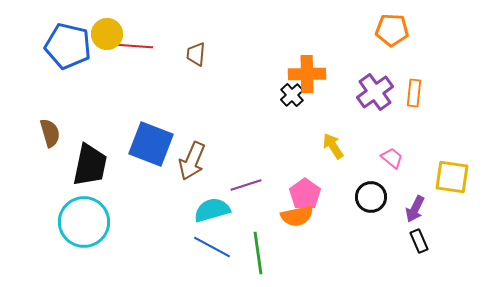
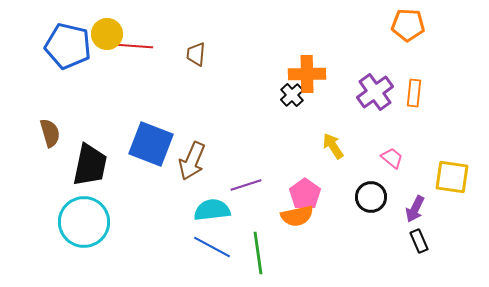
orange pentagon: moved 16 px right, 5 px up
cyan semicircle: rotated 9 degrees clockwise
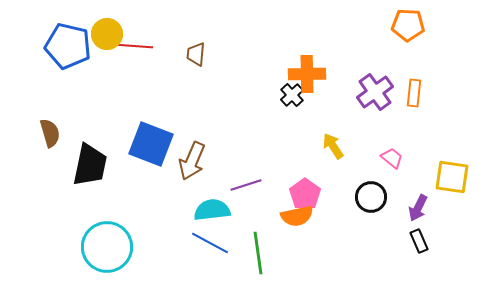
purple arrow: moved 3 px right, 1 px up
cyan circle: moved 23 px right, 25 px down
blue line: moved 2 px left, 4 px up
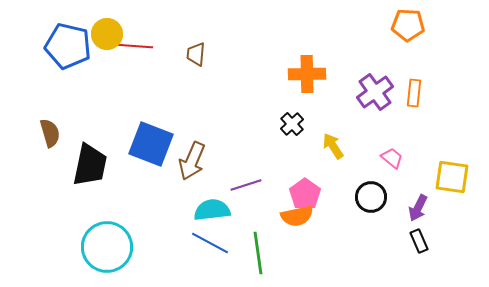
black cross: moved 29 px down
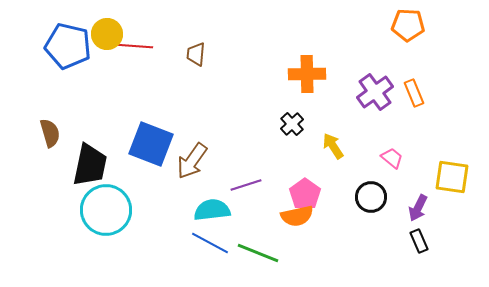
orange rectangle: rotated 28 degrees counterclockwise
brown arrow: rotated 12 degrees clockwise
cyan circle: moved 1 px left, 37 px up
green line: rotated 60 degrees counterclockwise
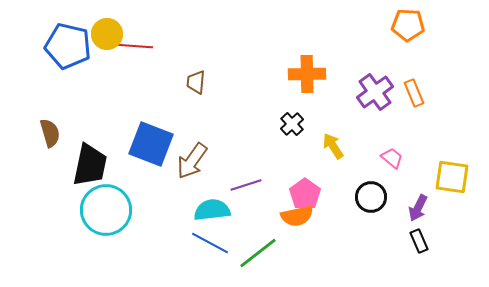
brown trapezoid: moved 28 px down
green line: rotated 60 degrees counterclockwise
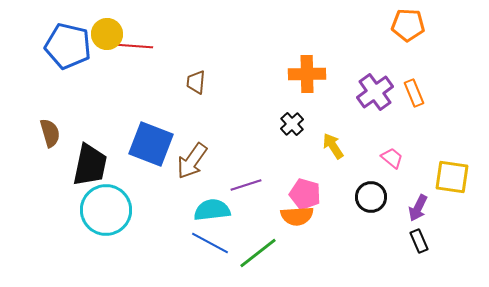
pink pentagon: rotated 20 degrees counterclockwise
orange semicircle: rotated 8 degrees clockwise
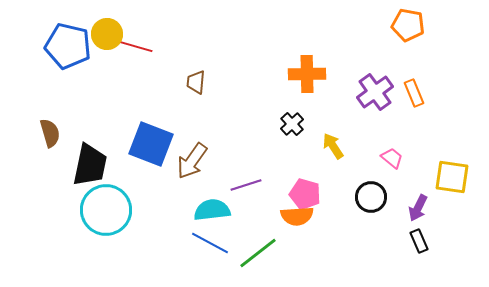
orange pentagon: rotated 8 degrees clockwise
red line: rotated 12 degrees clockwise
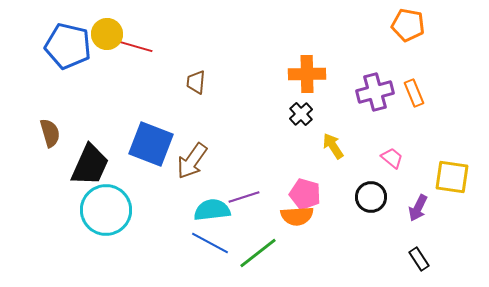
purple cross: rotated 21 degrees clockwise
black cross: moved 9 px right, 10 px up
black trapezoid: rotated 12 degrees clockwise
purple line: moved 2 px left, 12 px down
black rectangle: moved 18 px down; rotated 10 degrees counterclockwise
